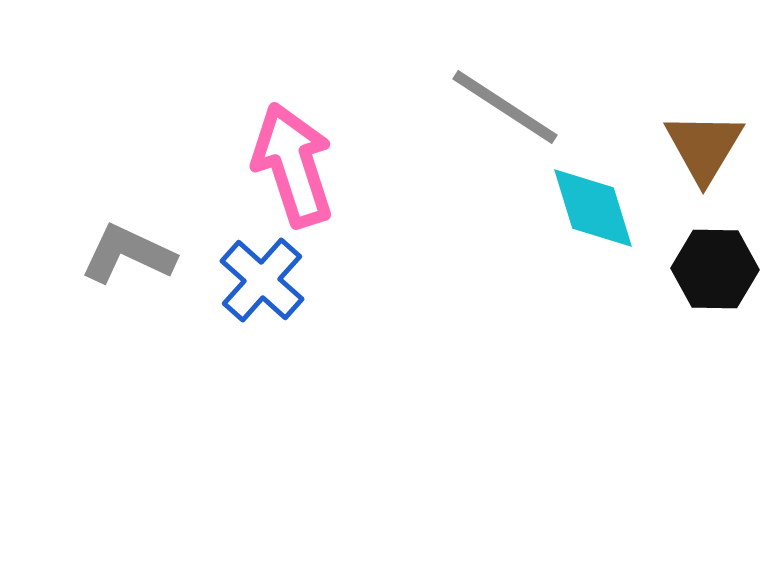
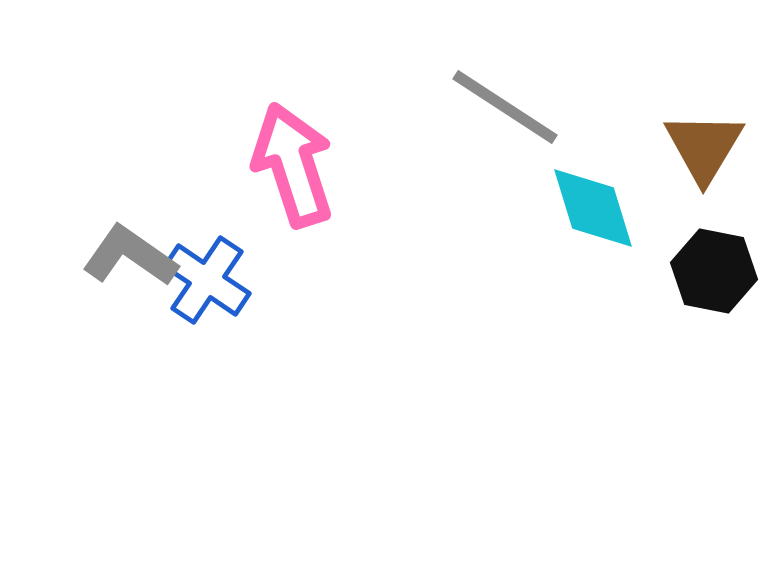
gray L-shape: moved 2 px right, 2 px down; rotated 10 degrees clockwise
black hexagon: moved 1 px left, 2 px down; rotated 10 degrees clockwise
blue cross: moved 55 px left; rotated 8 degrees counterclockwise
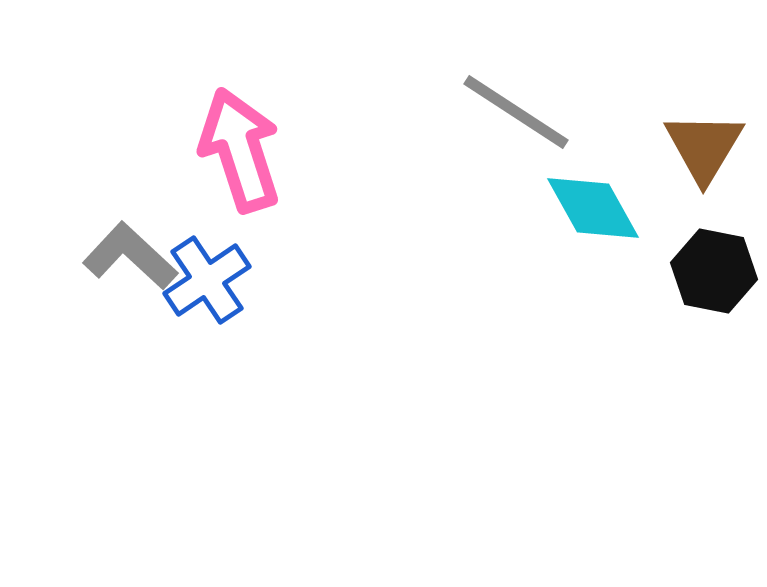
gray line: moved 11 px right, 5 px down
pink arrow: moved 53 px left, 15 px up
cyan diamond: rotated 12 degrees counterclockwise
gray L-shape: rotated 8 degrees clockwise
blue cross: rotated 22 degrees clockwise
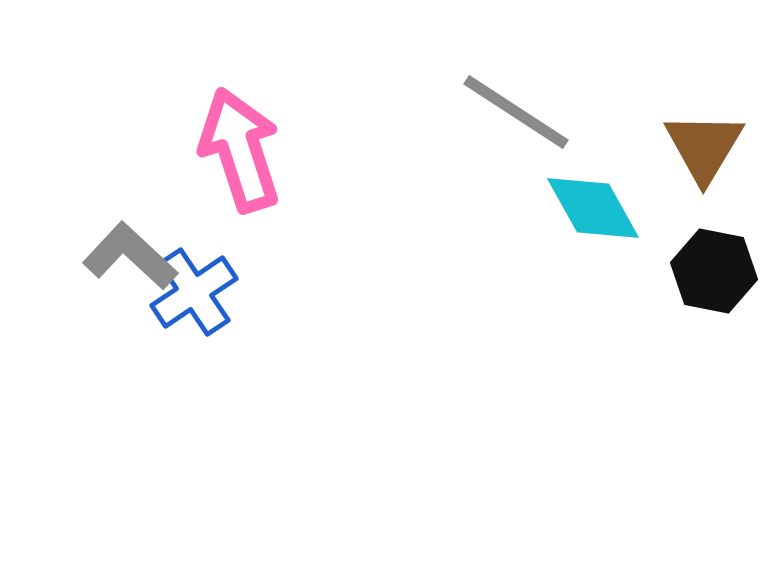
blue cross: moved 13 px left, 12 px down
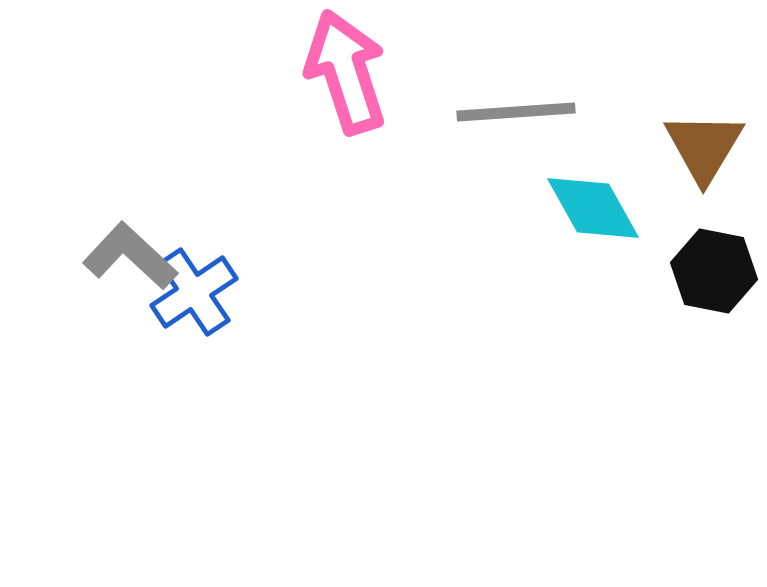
gray line: rotated 37 degrees counterclockwise
pink arrow: moved 106 px right, 78 px up
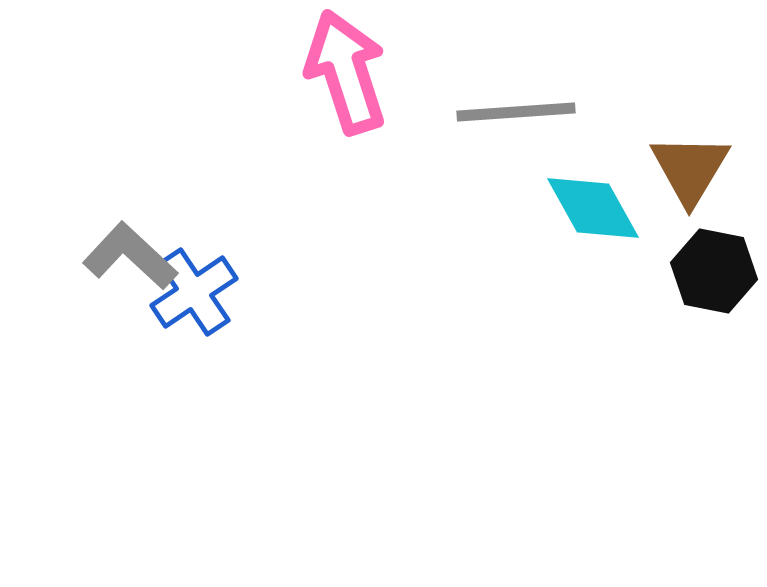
brown triangle: moved 14 px left, 22 px down
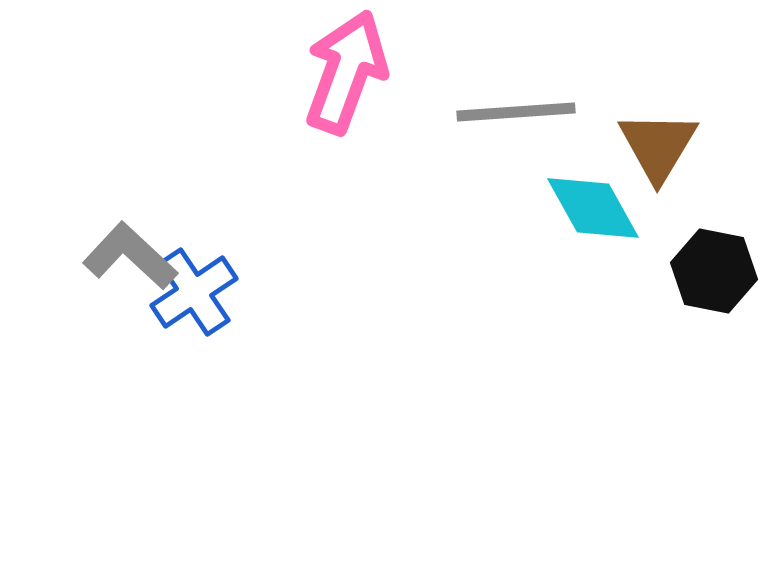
pink arrow: rotated 38 degrees clockwise
brown triangle: moved 32 px left, 23 px up
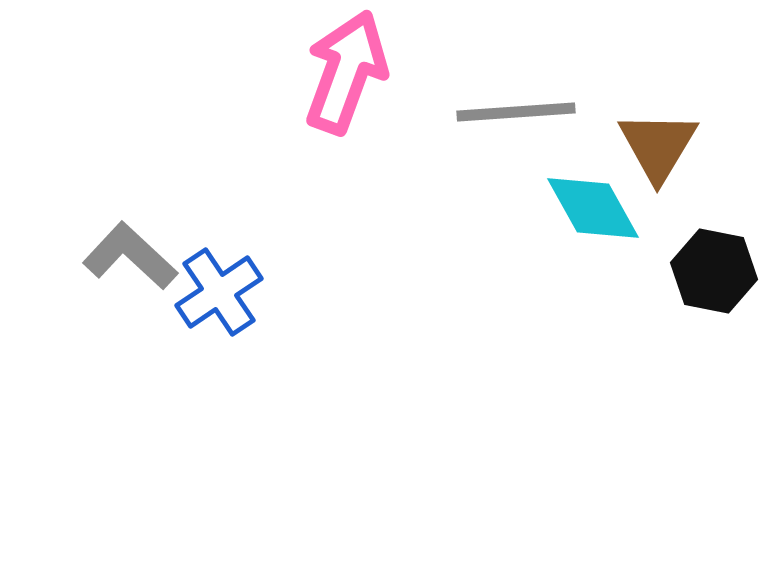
blue cross: moved 25 px right
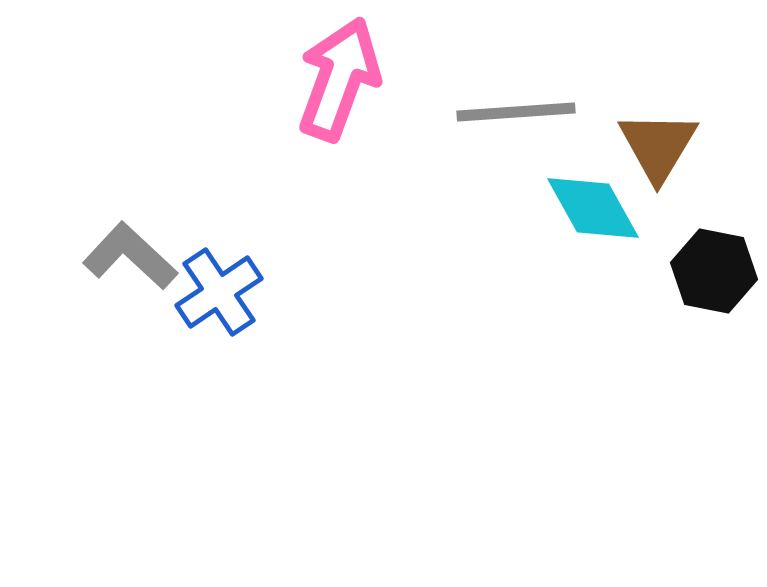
pink arrow: moved 7 px left, 7 px down
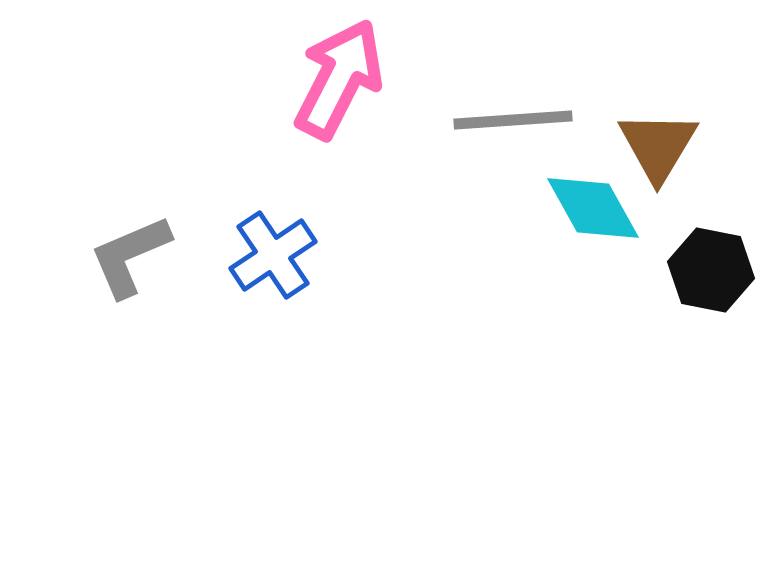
pink arrow: rotated 7 degrees clockwise
gray line: moved 3 px left, 8 px down
gray L-shape: rotated 66 degrees counterclockwise
black hexagon: moved 3 px left, 1 px up
blue cross: moved 54 px right, 37 px up
